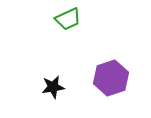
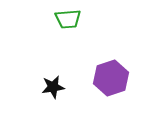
green trapezoid: rotated 20 degrees clockwise
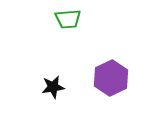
purple hexagon: rotated 8 degrees counterclockwise
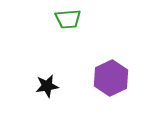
black star: moved 6 px left, 1 px up
